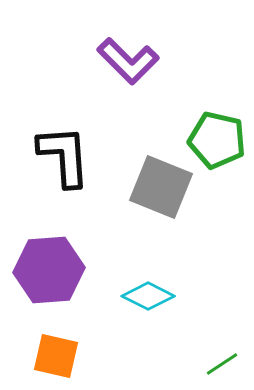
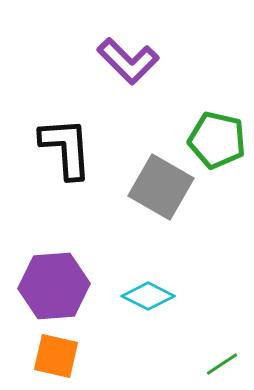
black L-shape: moved 2 px right, 8 px up
gray square: rotated 8 degrees clockwise
purple hexagon: moved 5 px right, 16 px down
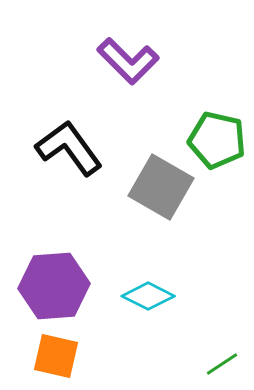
black L-shape: moved 3 px right; rotated 32 degrees counterclockwise
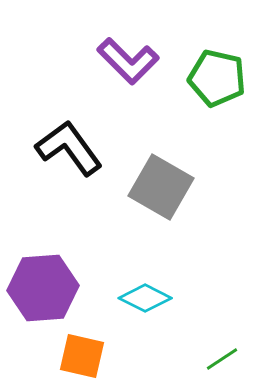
green pentagon: moved 62 px up
purple hexagon: moved 11 px left, 2 px down
cyan diamond: moved 3 px left, 2 px down
orange square: moved 26 px right
green line: moved 5 px up
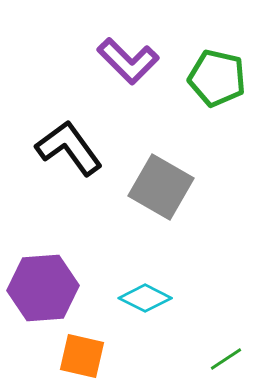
green line: moved 4 px right
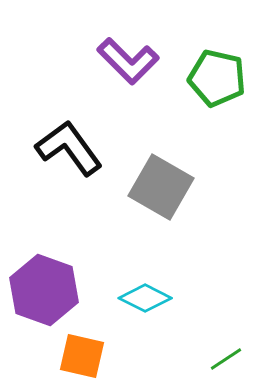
purple hexagon: moved 1 px right, 2 px down; rotated 24 degrees clockwise
